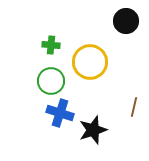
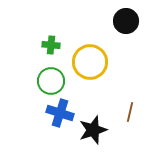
brown line: moved 4 px left, 5 px down
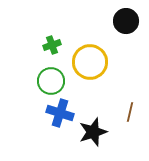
green cross: moved 1 px right; rotated 24 degrees counterclockwise
black star: moved 2 px down
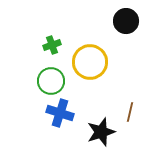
black star: moved 8 px right
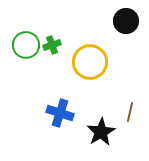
green circle: moved 25 px left, 36 px up
black star: rotated 12 degrees counterclockwise
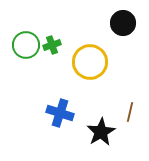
black circle: moved 3 px left, 2 px down
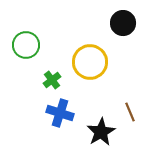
green cross: moved 35 px down; rotated 18 degrees counterclockwise
brown line: rotated 36 degrees counterclockwise
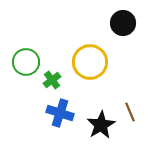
green circle: moved 17 px down
black star: moved 7 px up
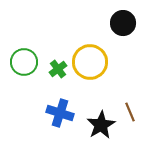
green circle: moved 2 px left
green cross: moved 6 px right, 11 px up
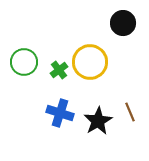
green cross: moved 1 px right, 1 px down
black star: moved 3 px left, 4 px up
